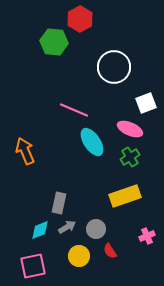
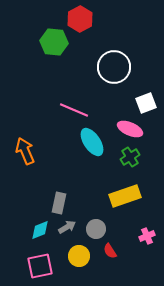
pink square: moved 7 px right
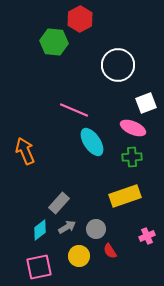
white circle: moved 4 px right, 2 px up
pink ellipse: moved 3 px right, 1 px up
green cross: moved 2 px right; rotated 30 degrees clockwise
gray rectangle: rotated 30 degrees clockwise
cyan diamond: rotated 15 degrees counterclockwise
pink square: moved 1 px left, 1 px down
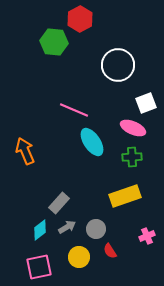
yellow circle: moved 1 px down
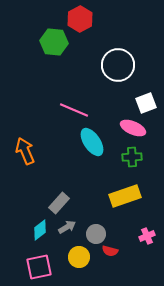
gray circle: moved 5 px down
red semicircle: rotated 42 degrees counterclockwise
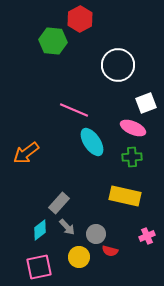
green hexagon: moved 1 px left, 1 px up
orange arrow: moved 1 px right, 2 px down; rotated 104 degrees counterclockwise
yellow rectangle: rotated 32 degrees clockwise
gray arrow: rotated 78 degrees clockwise
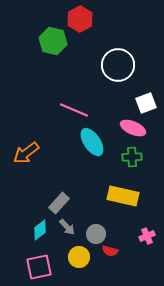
green hexagon: rotated 8 degrees clockwise
yellow rectangle: moved 2 px left
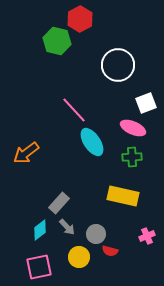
green hexagon: moved 4 px right
pink line: rotated 24 degrees clockwise
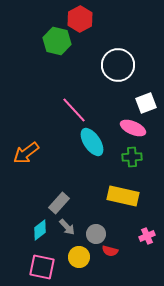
pink square: moved 3 px right; rotated 24 degrees clockwise
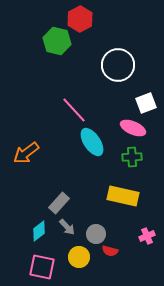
cyan diamond: moved 1 px left, 1 px down
